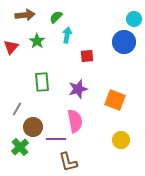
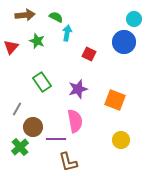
green semicircle: rotated 72 degrees clockwise
cyan arrow: moved 2 px up
green star: rotated 14 degrees counterclockwise
red square: moved 2 px right, 2 px up; rotated 32 degrees clockwise
green rectangle: rotated 30 degrees counterclockwise
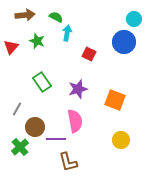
brown circle: moved 2 px right
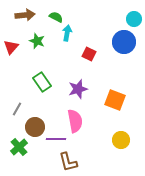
green cross: moved 1 px left
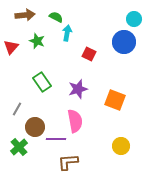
yellow circle: moved 6 px down
brown L-shape: rotated 100 degrees clockwise
